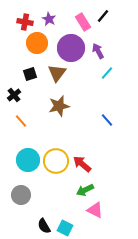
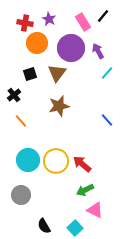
red cross: moved 1 px down
cyan square: moved 10 px right; rotated 21 degrees clockwise
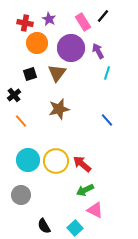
cyan line: rotated 24 degrees counterclockwise
brown star: moved 3 px down
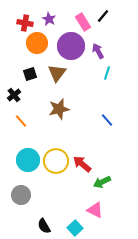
purple circle: moved 2 px up
green arrow: moved 17 px right, 8 px up
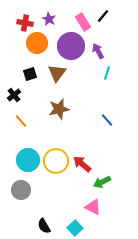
gray circle: moved 5 px up
pink triangle: moved 2 px left, 3 px up
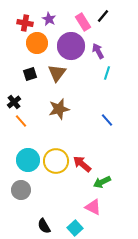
black cross: moved 7 px down
